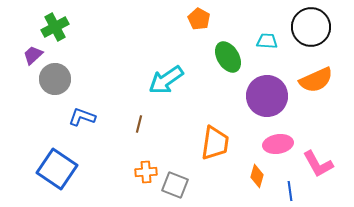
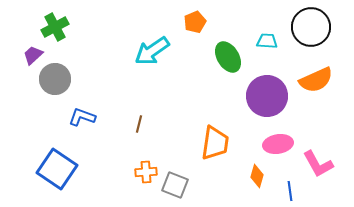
orange pentagon: moved 4 px left, 3 px down; rotated 20 degrees clockwise
cyan arrow: moved 14 px left, 29 px up
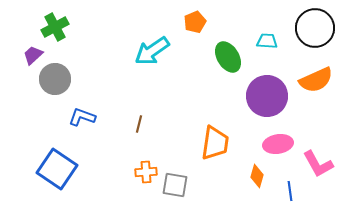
black circle: moved 4 px right, 1 px down
gray square: rotated 12 degrees counterclockwise
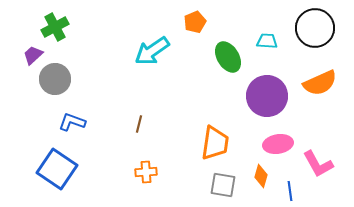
orange semicircle: moved 4 px right, 3 px down
blue L-shape: moved 10 px left, 5 px down
orange diamond: moved 4 px right
gray square: moved 48 px right
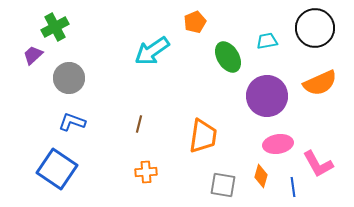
cyan trapezoid: rotated 15 degrees counterclockwise
gray circle: moved 14 px right, 1 px up
orange trapezoid: moved 12 px left, 7 px up
blue line: moved 3 px right, 4 px up
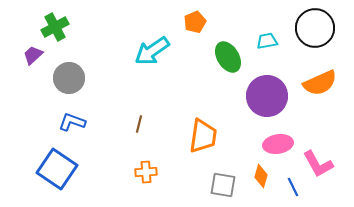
blue line: rotated 18 degrees counterclockwise
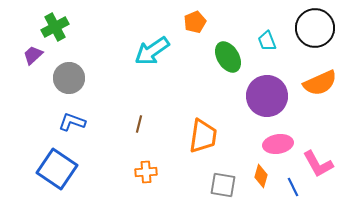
cyan trapezoid: rotated 100 degrees counterclockwise
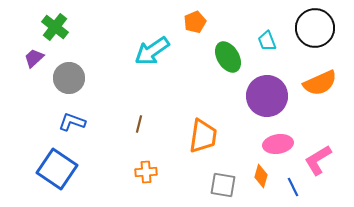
green cross: rotated 24 degrees counterclockwise
purple trapezoid: moved 1 px right, 3 px down
pink L-shape: moved 4 px up; rotated 88 degrees clockwise
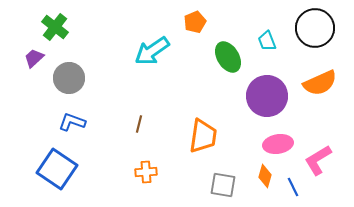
orange diamond: moved 4 px right
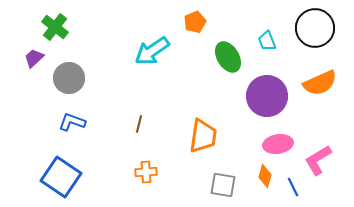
blue square: moved 4 px right, 8 px down
